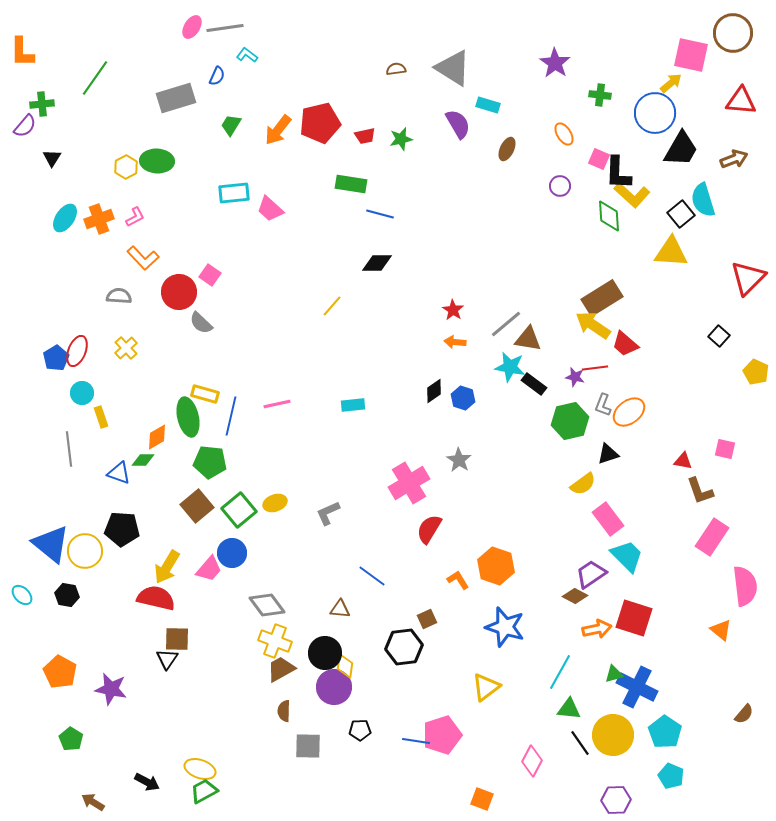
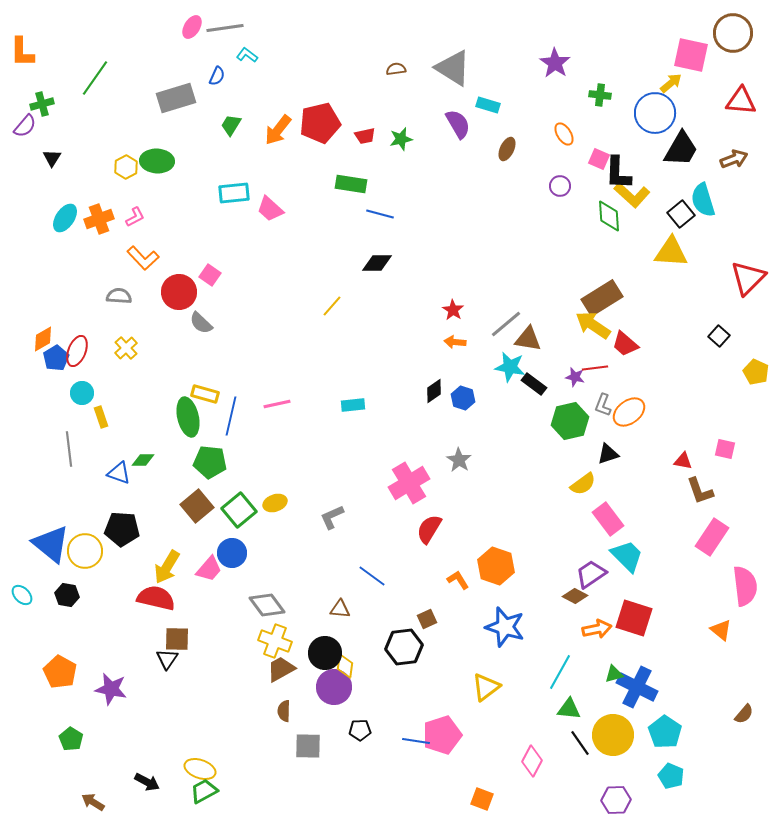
green cross at (42, 104): rotated 10 degrees counterclockwise
orange diamond at (157, 437): moved 114 px left, 98 px up
gray L-shape at (328, 513): moved 4 px right, 4 px down
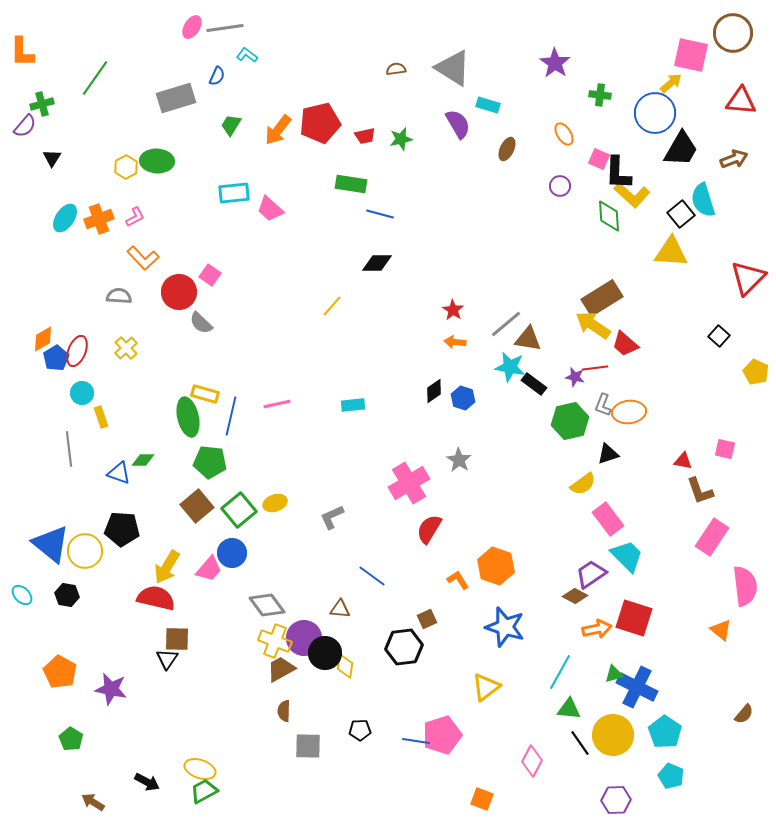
orange ellipse at (629, 412): rotated 32 degrees clockwise
purple circle at (334, 687): moved 30 px left, 49 px up
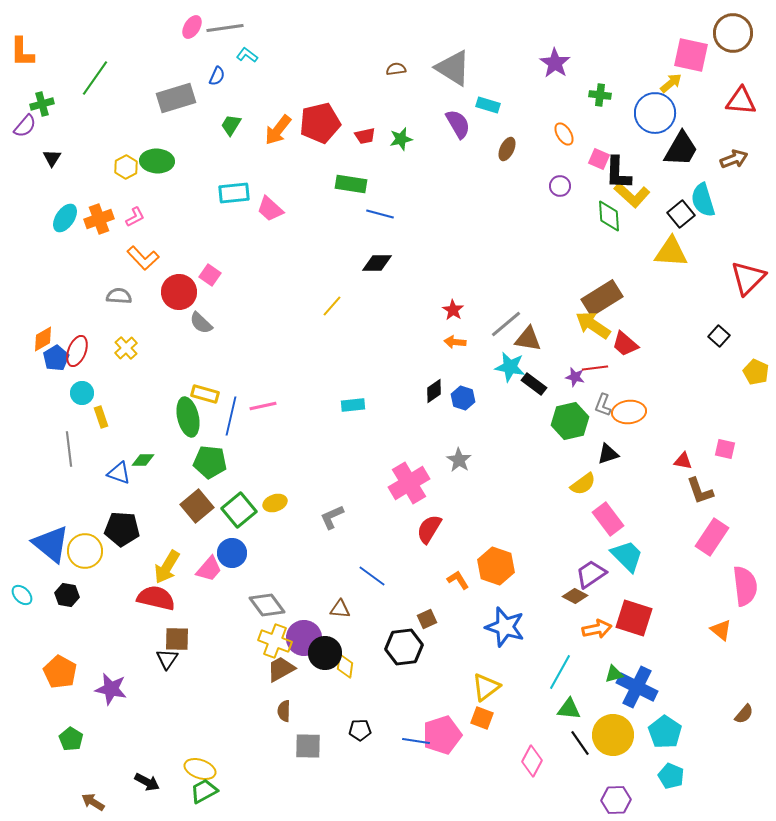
pink line at (277, 404): moved 14 px left, 2 px down
orange square at (482, 799): moved 81 px up
